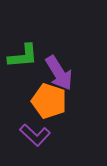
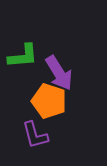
purple L-shape: rotated 32 degrees clockwise
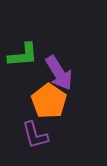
green L-shape: moved 1 px up
orange pentagon: rotated 16 degrees clockwise
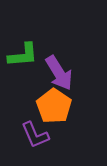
orange pentagon: moved 5 px right, 5 px down
purple L-shape: rotated 8 degrees counterclockwise
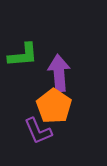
purple arrow: rotated 153 degrees counterclockwise
purple L-shape: moved 3 px right, 4 px up
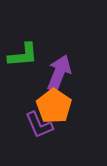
purple arrow: rotated 27 degrees clockwise
purple L-shape: moved 1 px right, 6 px up
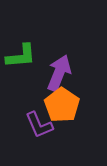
green L-shape: moved 2 px left, 1 px down
orange pentagon: moved 8 px right, 1 px up
